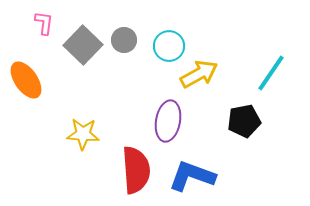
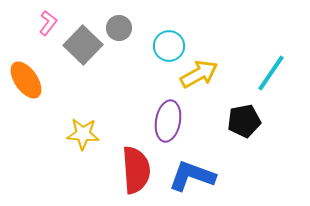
pink L-shape: moved 4 px right; rotated 30 degrees clockwise
gray circle: moved 5 px left, 12 px up
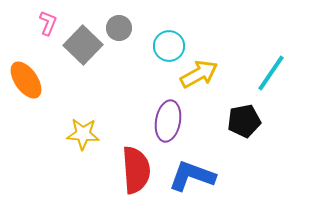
pink L-shape: rotated 15 degrees counterclockwise
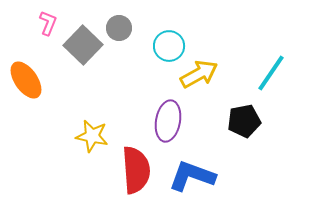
yellow star: moved 9 px right, 2 px down; rotated 8 degrees clockwise
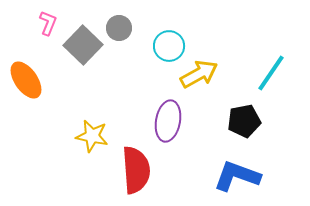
blue L-shape: moved 45 px right
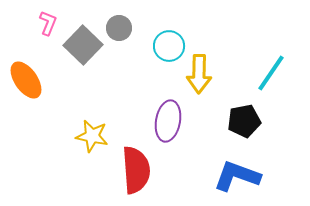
yellow arrow: rotated 120 degrees clockwise
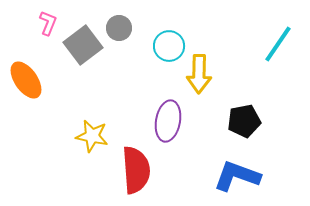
gray square: rotated 9 degrees clockwise
cyan line: moved 7 px right, 29 px up
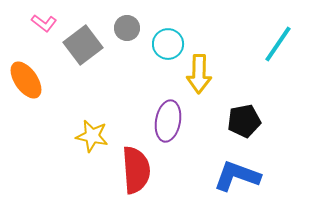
pink L-shape: moved 4 px left; rotated 105 degrees clockwise
gray circle: moved 8 px right
cyan circle: moved 1 px left, 2 px up
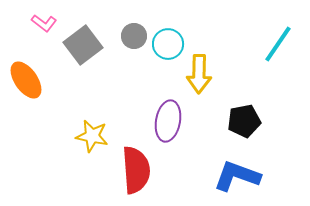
gray circle: moved 7 px right, 8 px down
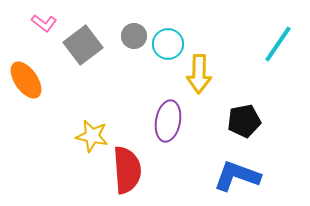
red semicircle: moved 9 px left
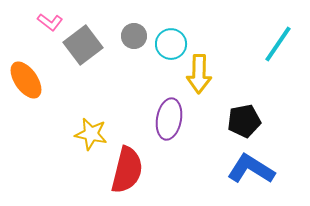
pink L-shape: moved 6 px right, 1 px up
cyan circle: moved 3 px right
purple ellipse: moved 1 px right, 2 px up
yellow star: moved 1 px left, 2 px up
red semicircle: rotated 18 degrees clockwise
blue L-shape: moved 14 px right, 7 px up; rotated 12 degrees clockwise
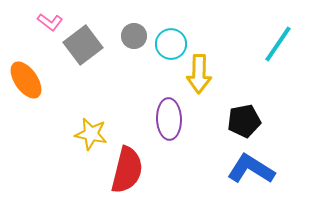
purple ellipse: rotated 12 degrees counterclockwise
